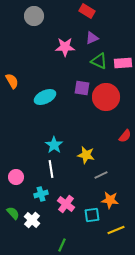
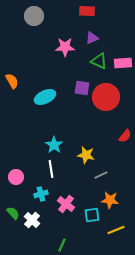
red rectangle: rotated 28 degrees counterclockwise
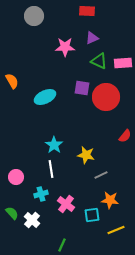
green semicircle: moved 1 px left
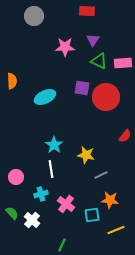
purple triangle: moved 1 px right, 2 px down; rotated 32 degrees counterclockwise
orange semicircle: rotated 28 degrees clockwise
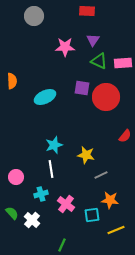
cyan star: rotated 18 degrees clockwise
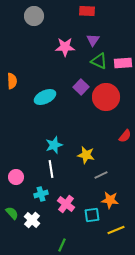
purple square: moved 1 px left, 1 px up; rotated 35 degrees clockwise
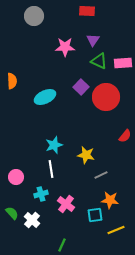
cyan square: moved 3 px right
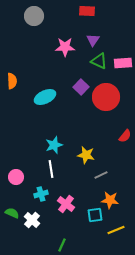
green semicircle: rotated 24 degrees counterclockwise
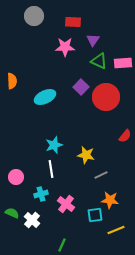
red rectangle: moved 14 px left, 11 px down
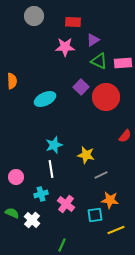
purple triangle: rotated 24 degrees clockwise
cyan ellipse: moved 2 px down
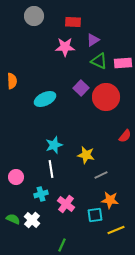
purple square: moved 1 px down
green semicircle: moved 1 px right, 6 px down
